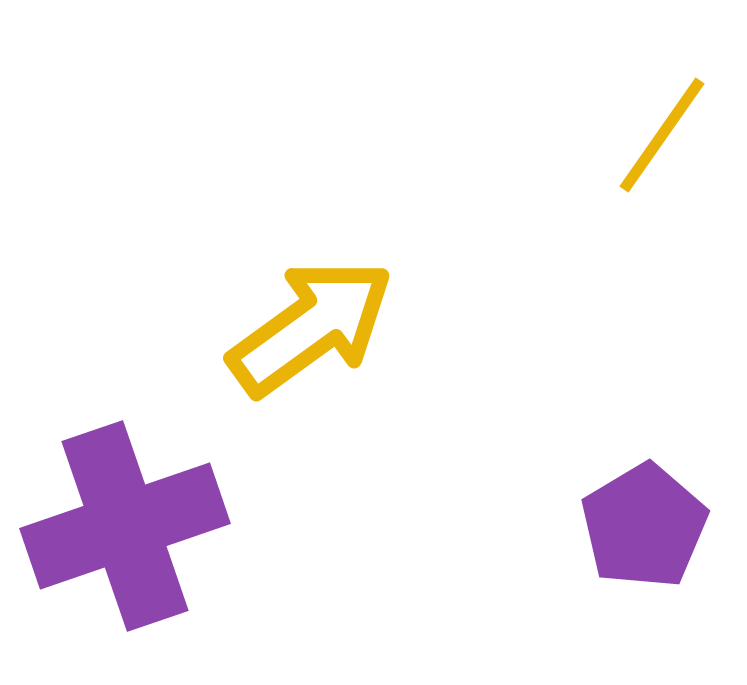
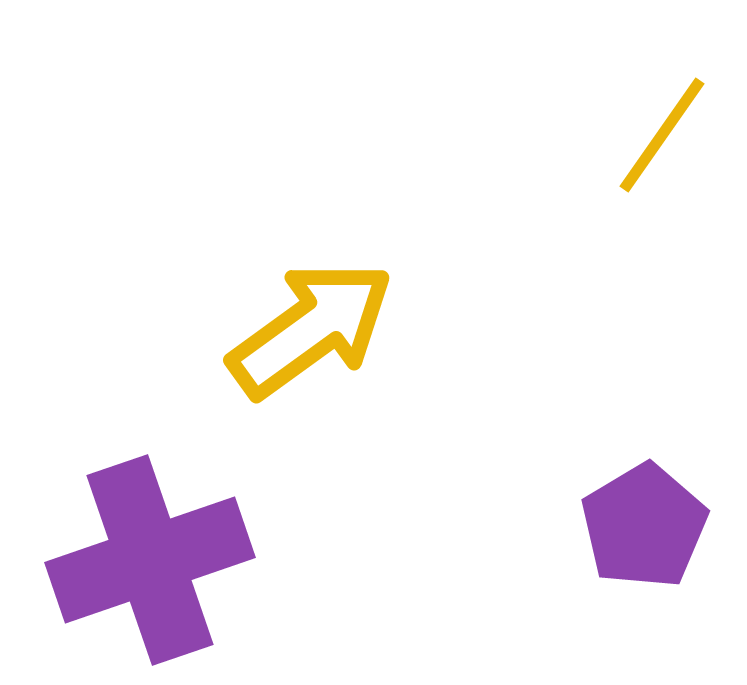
yellow arrow: moved 2 px down
purple cross: moved 25 px right, 34 px down
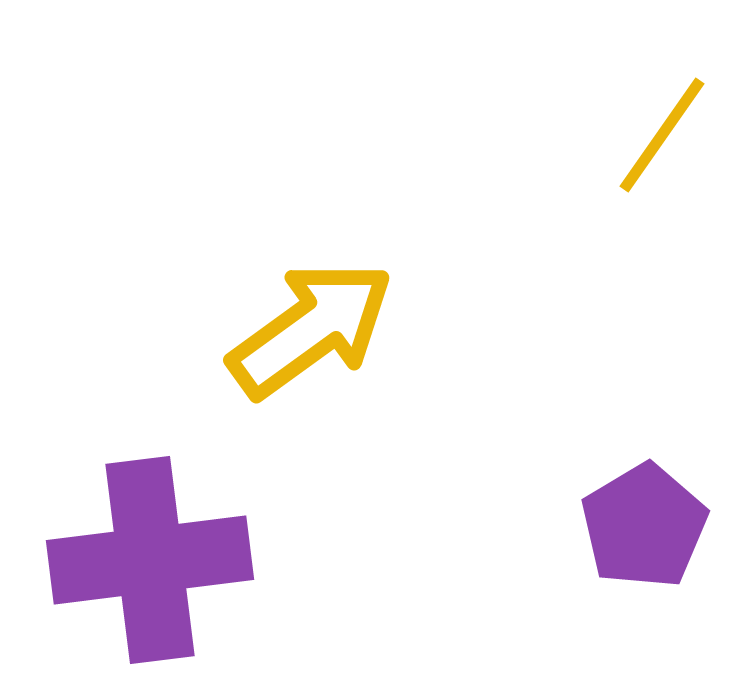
purple cross: rotated 12 degrees clockwise
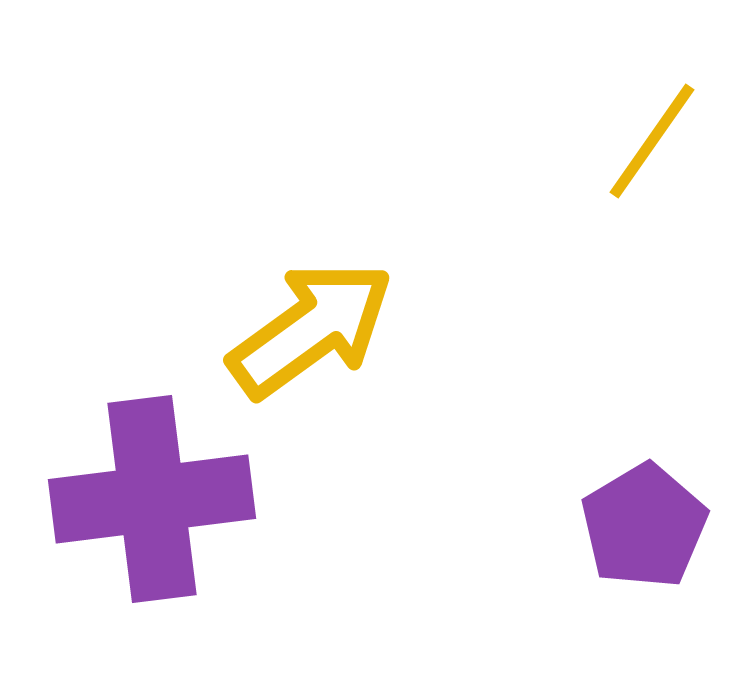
yellow line: moved 10 px left, 6 px down
purple cross: moved 2 px right, 61 px up
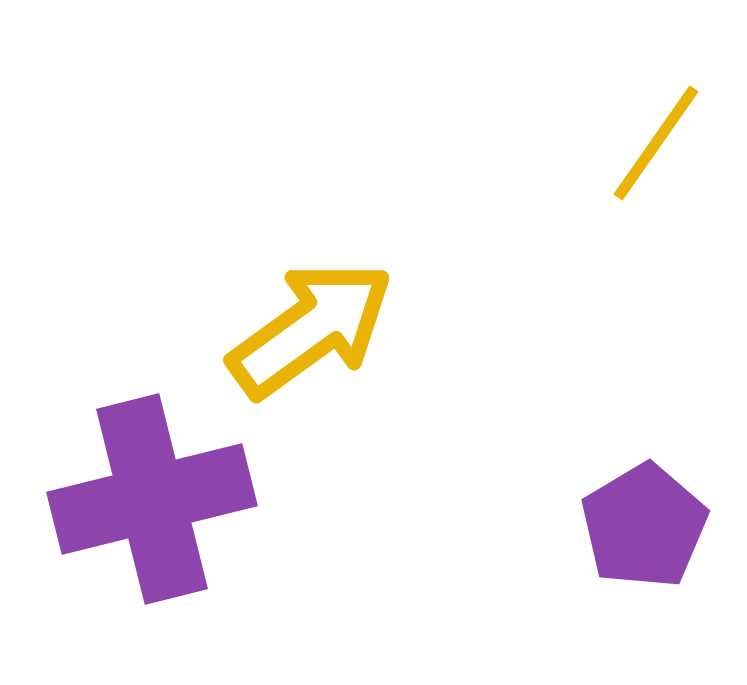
yellow line: moved 4 px right, 2 px down
purple cross: rotated 7 degrees counterclockwise
